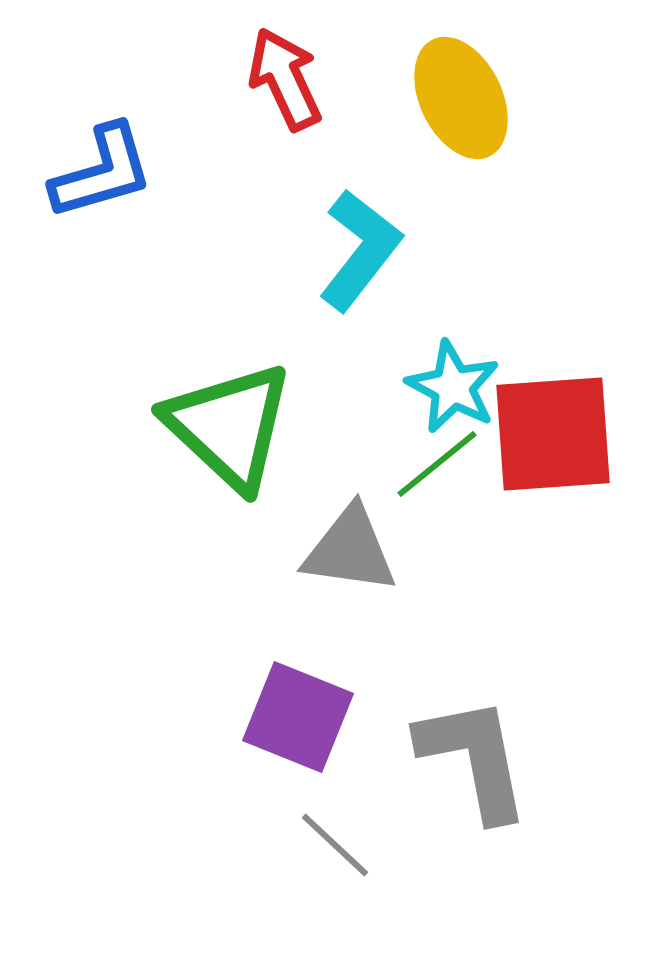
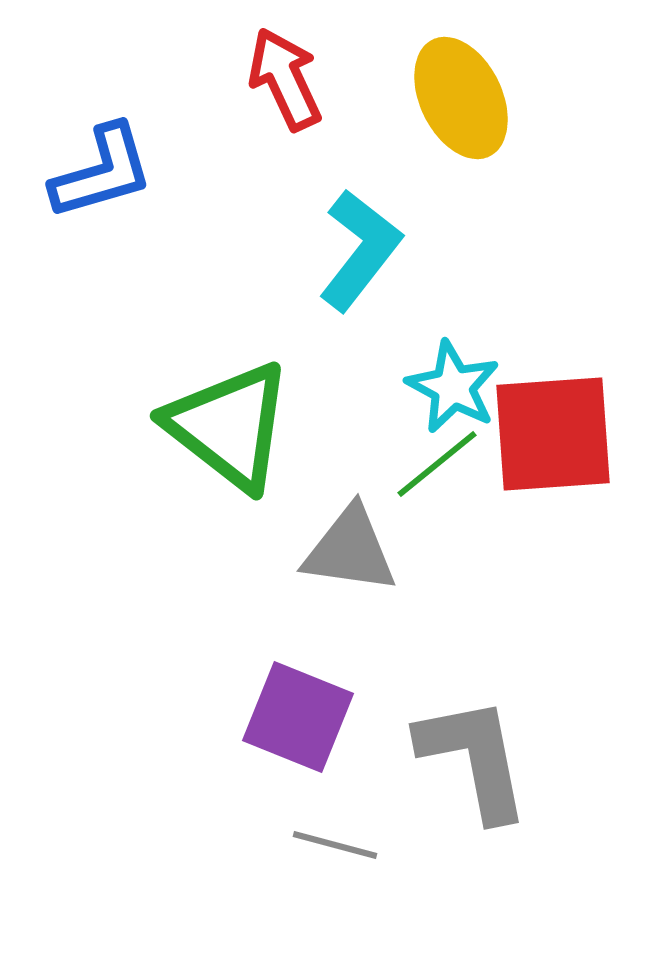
green triangle: rotated 5 degrees counterclockwise
gray line: rotated 28 degrees counterclockwise
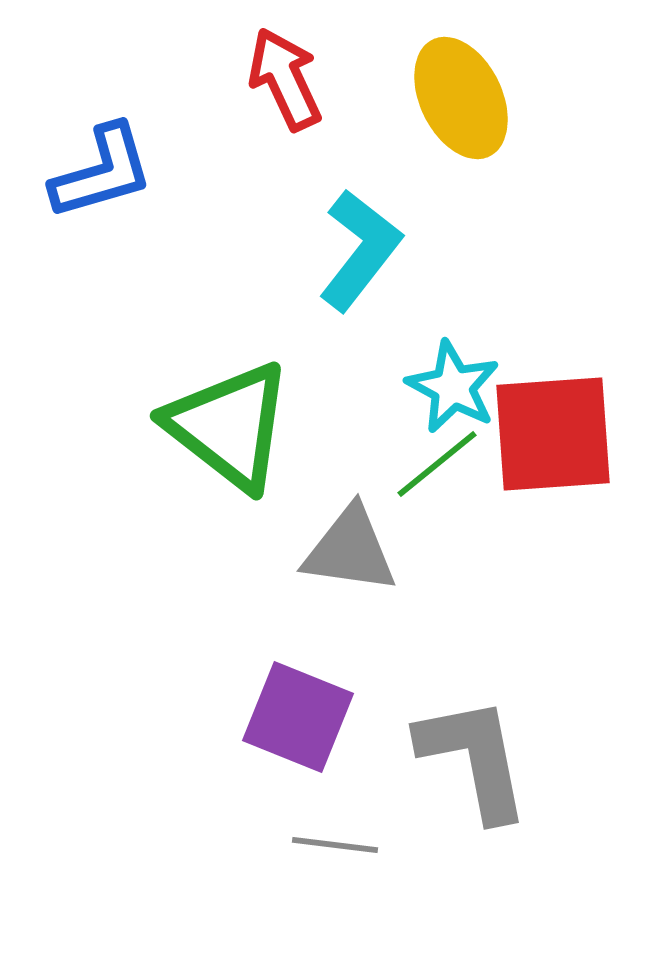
gray line: rotated 8 degrees counterclockwise
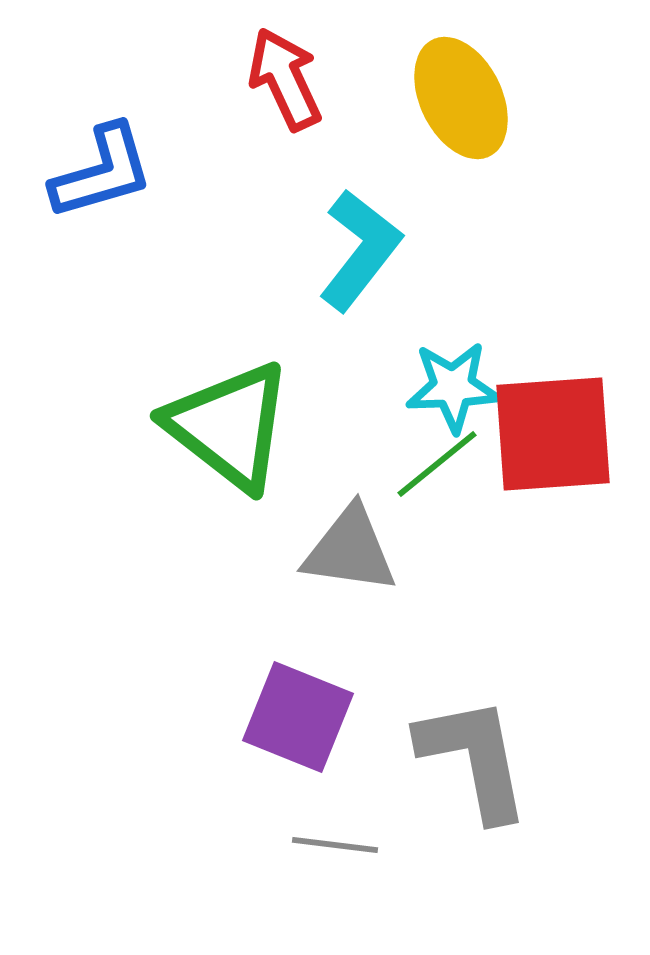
cyan star: rotated 30 degrees counterclockwise
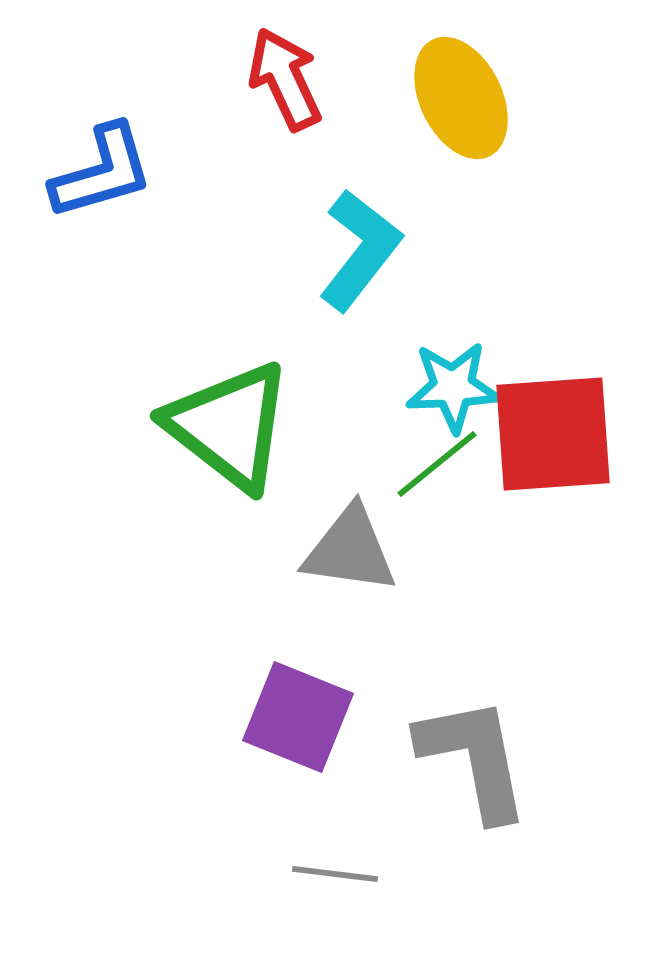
gray line: moved 29 px down
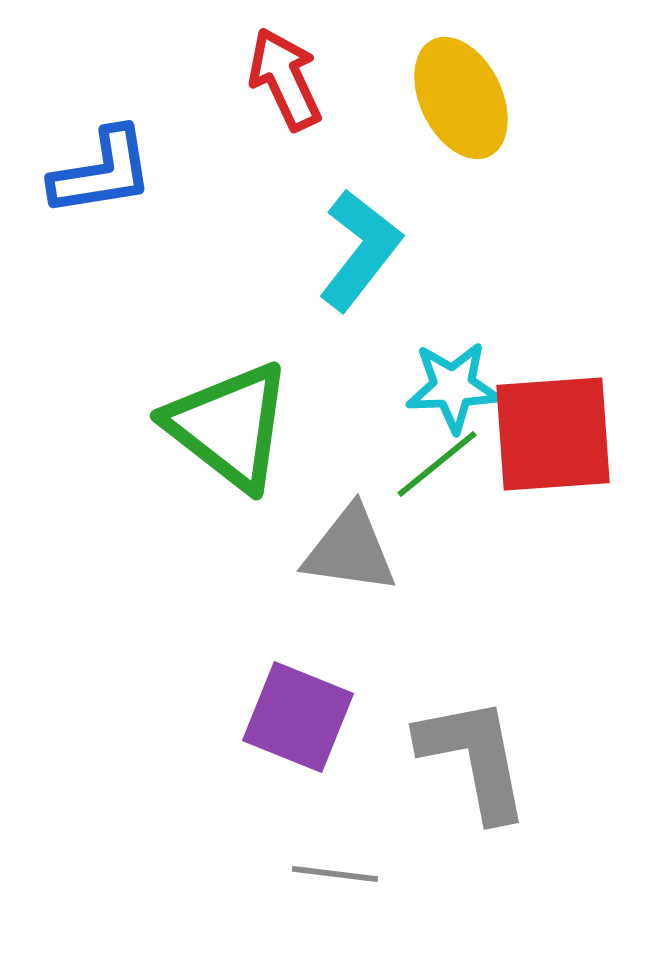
blue L-shape: rotated 7 degrees clockwise
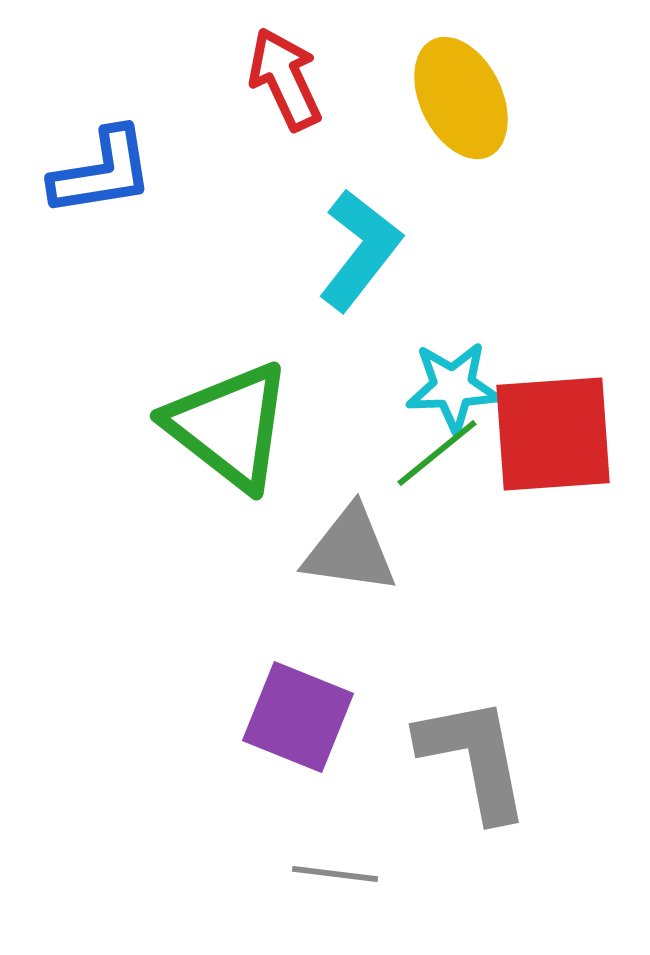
green line: moved 11 px up
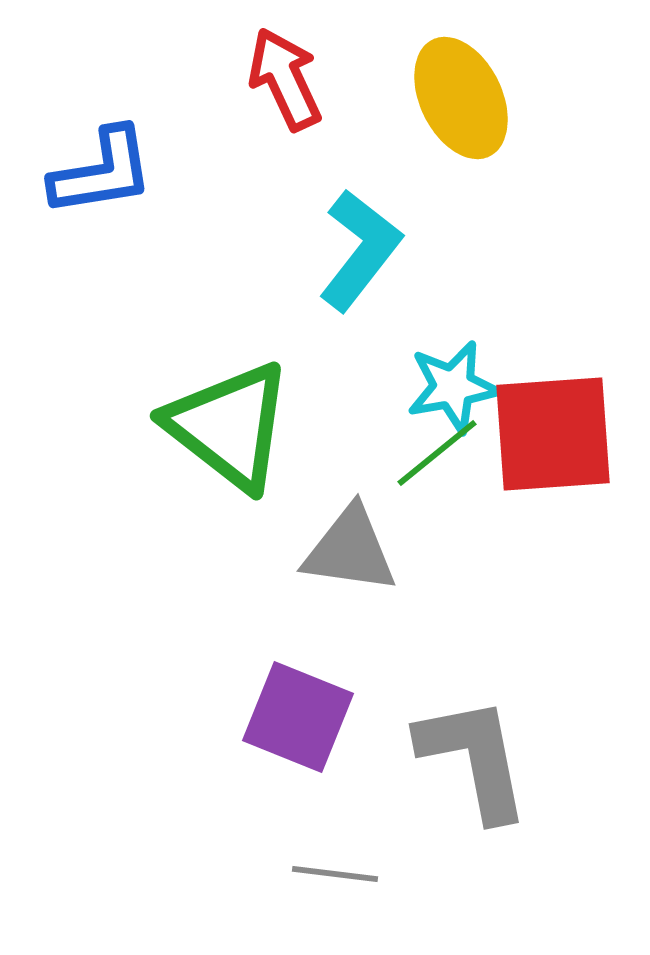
cyan star: rotated 8 degrees counterclockwise
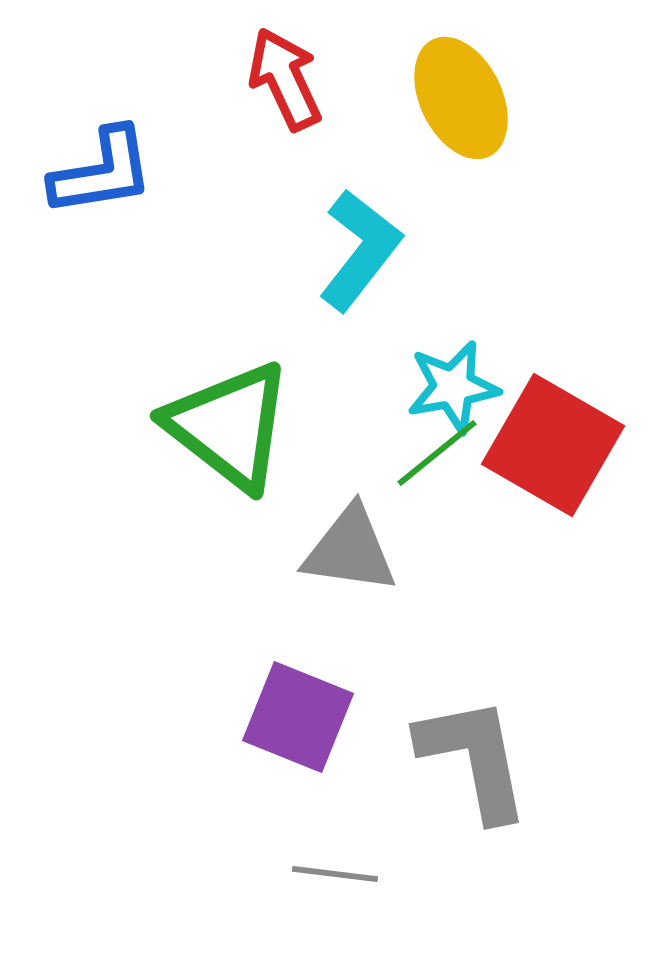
red square: moved 11 px down; rotated 34 degrees clockwise
